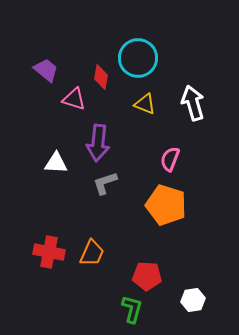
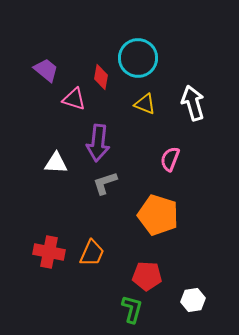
orange pentagon: moved 8 px left, 10 px down
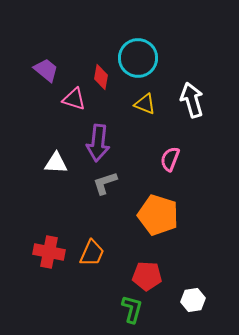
white arrow: moved 1 px left, 3 px up
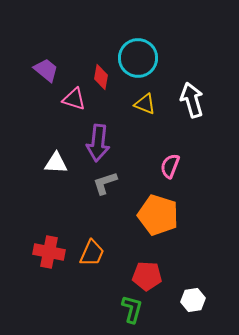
pink semicircle: moved 7 px down
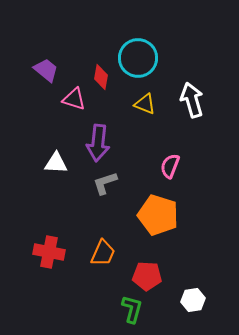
orange trapezoid: moved 11 px right
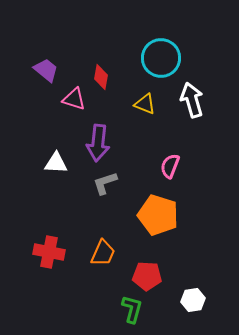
cyan circle: moved 23 px right
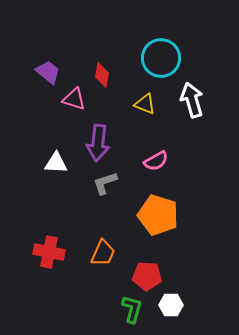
purple trapezoid: moved 2 px right, 2 px down
red diamond: moved 1 px right, 2 px up
pink semicircle: moved 14 px left, 5 px up; rotated 140 degrees counterclockwise
white hexagon: moved 22 px left, 5 px down; rotated 10 degrees clockwise
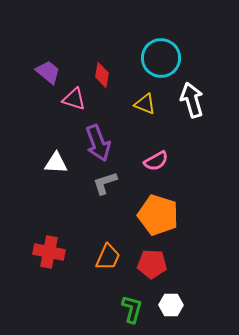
purple arrow: rotated 27 degrees counterclockwise
orange trapezoid: moved 5 px right, 4 px down
red pentagon: moved 5 px right, 12 px up
